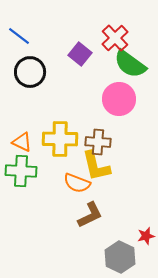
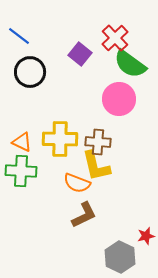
brown L-shape: moved 6 px left
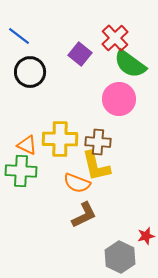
orange triangle: moved 5 px right, 3 px down
